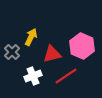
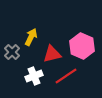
white cross: moved 1 px right
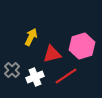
pink hexagon: rotated 20 degrees clockwise
gray cross: moved 18 px down
white cross: moved 1 px right, 1 px down
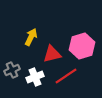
gray cross: rotated 21 degrees clockwise
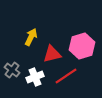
gray cross: rotated 28 degrees counterclockwise
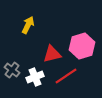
yellow arrow: moved 3 px left, 12 px up
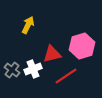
white cross: moved 2 px left, 8 px up
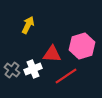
red triangle: rotated 18 degrees clockwise
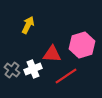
pink hexagon: moved 1 px up
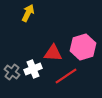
yellow arrow: moved 12 px up
pink hexagon: moved 1 px right, 2 px down
red triangle: moved 1 px right, 1 px up
gray cross: moved 2 px down
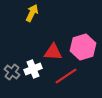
yellow arrow: moved 4 px right
red triangle: moved 1 px up
